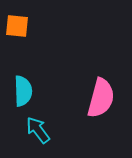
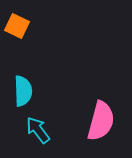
orange square: rotated 20 degrees clockwise
pink semicircle: moved 23 px down
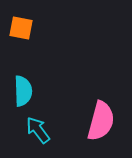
orange square: moved 4 px right, 2 px down; rotated 15 degrees counterclockwise
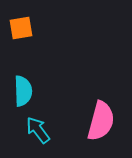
orange square: rotated 20 degrees counterclockwise
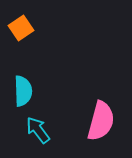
orange square: rotated 25 degrees counterclockwise
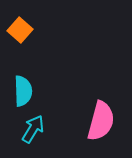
orange square: moved 1 px left, 2 px down; rotated 15 degrees counterclockwise
cyan arrow: moved 5 px left, 1 px up; rotated 68 degrees clockwise
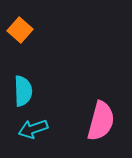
cyan arrow: rotated 140 degrees counterclockwise
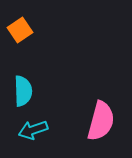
orange square: rotated 15 degrees clockwise
cyan arrow: moved 1 px down
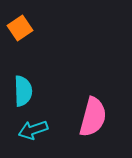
orange square: moved 2 px up
pink semicircle: moved 8 px left, 4 px up
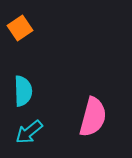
cyan arrow: moved 4 px left, 2 px down; rotated 20 degrees counterclockwise
